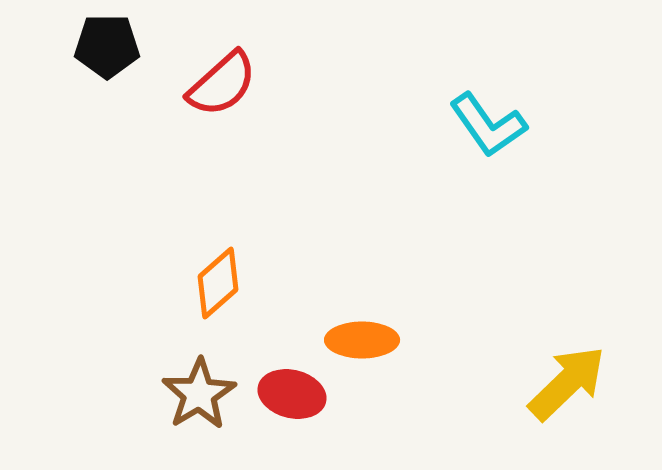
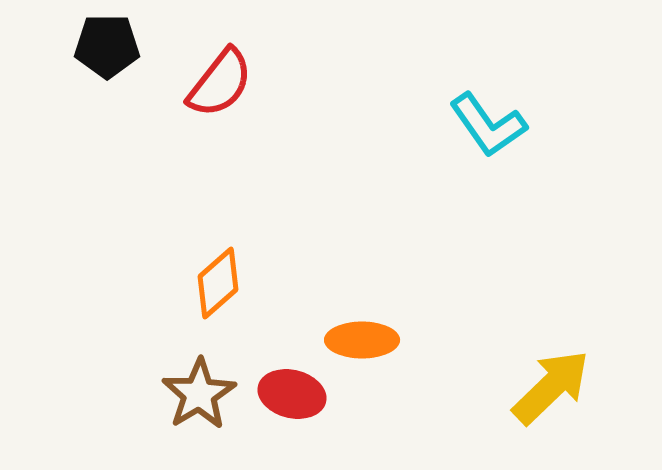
red semicircle: moved 2 px left, 1 px up; rotated 10 degrees counterclockwise
yellow arrow: moved 16 px left, 4 px down
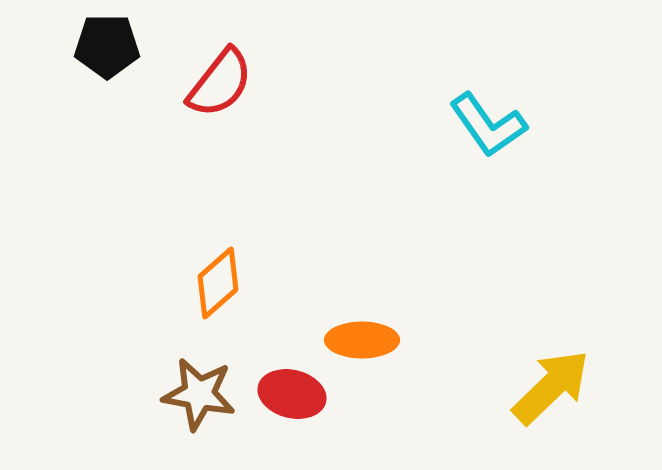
brown star: rotated 30 degrees counterclockwise
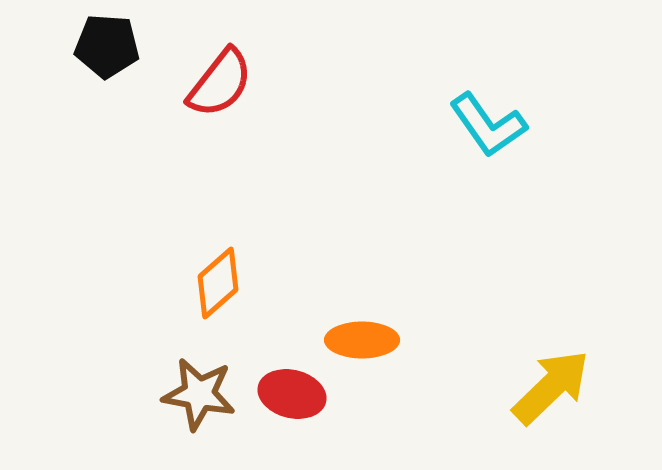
black pentagon: rotated 4 degrees clockwise
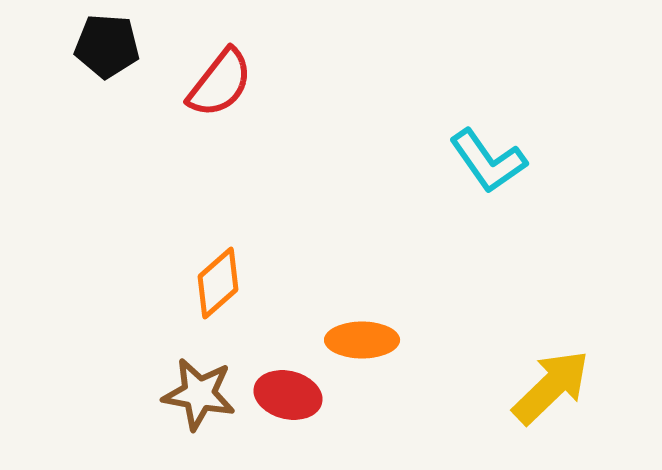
cyan L-shape: moved 36 px down
red ellipse: moved 4 px left, 1 px down
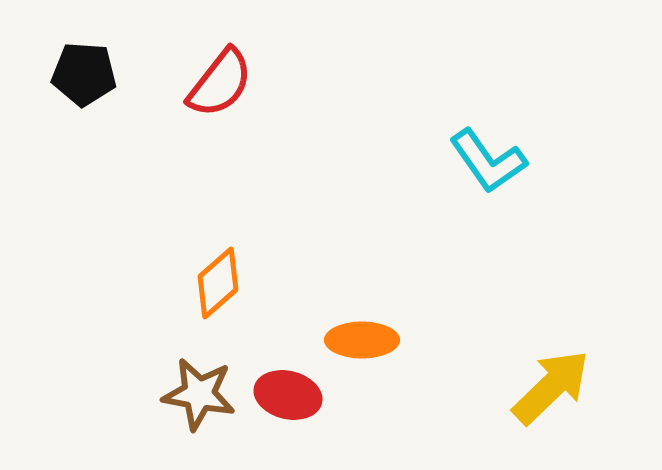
black pentagon: moved 23 px left, 28 px down
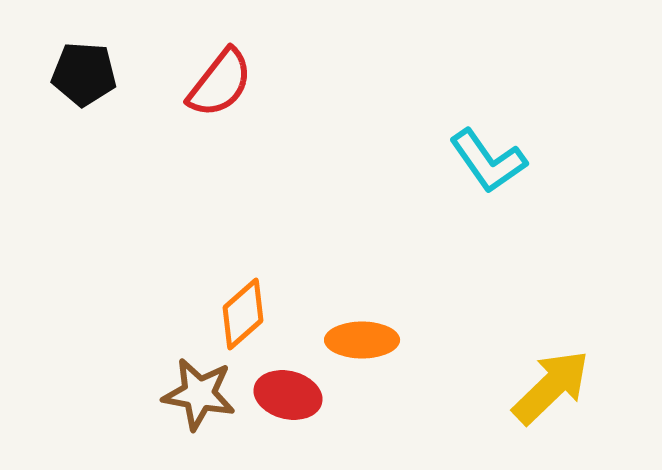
orange diamond: moved 25 px right, 31 px down
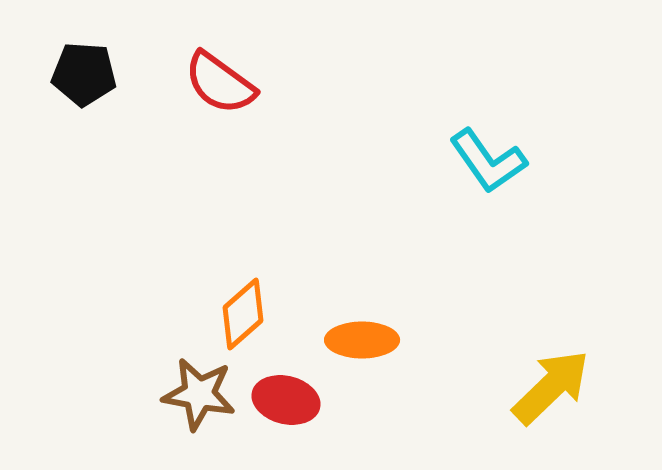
red semicircle: rotated 88 degrees clockwise
red ellipse: moved 2 px left, 5 px down
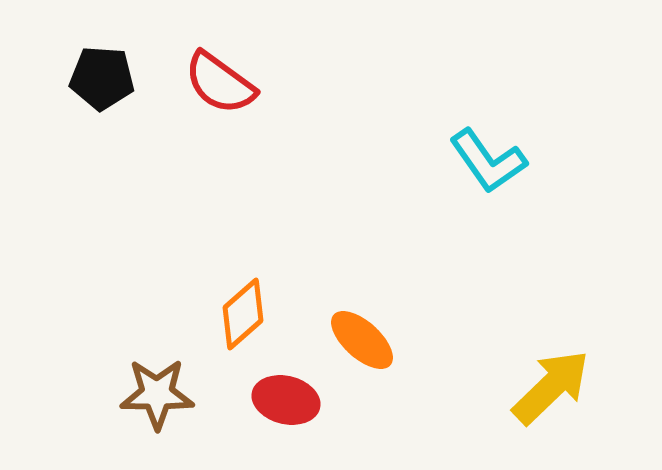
black pentagon: moved 18 px right, 4 px down
orange ellipse: rotated 42 degrees clockwise
brown star: moved 42 px left; rotated 10 degrees counterclockwise
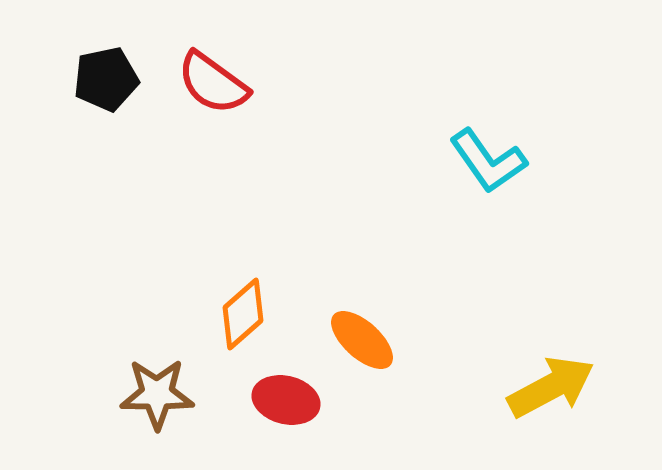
black pentagon: moved 4 px right, 1 px down; rotated 16 degrees counterclockwise
red semicircle: moved 7 px left
yellow arrow: rotated 16 degrees clockwise
